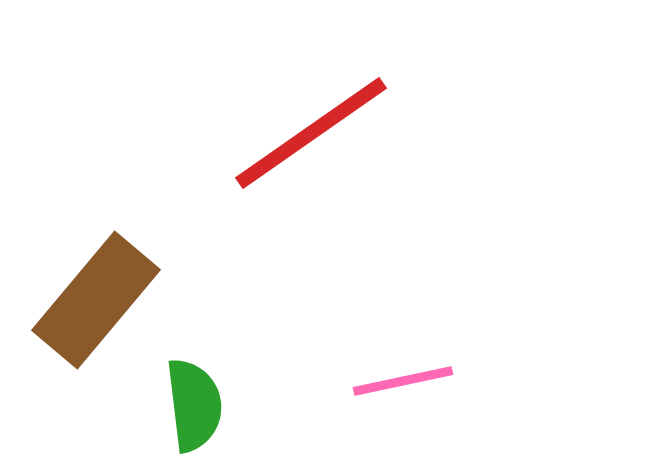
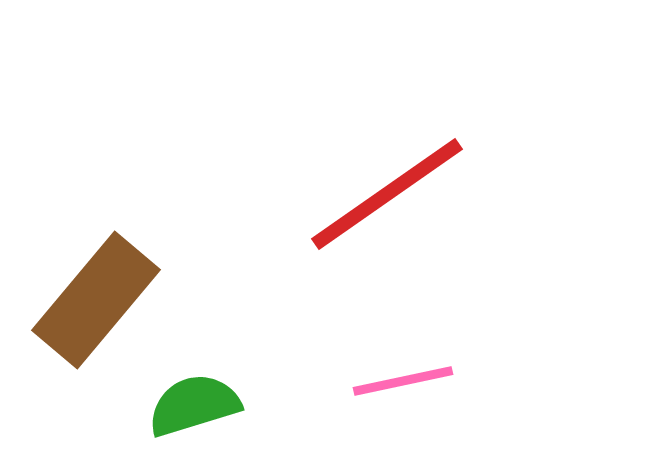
red line: moved 76 px right, 61 px down
green semicircle: rotated 100 degrees counterclockwise
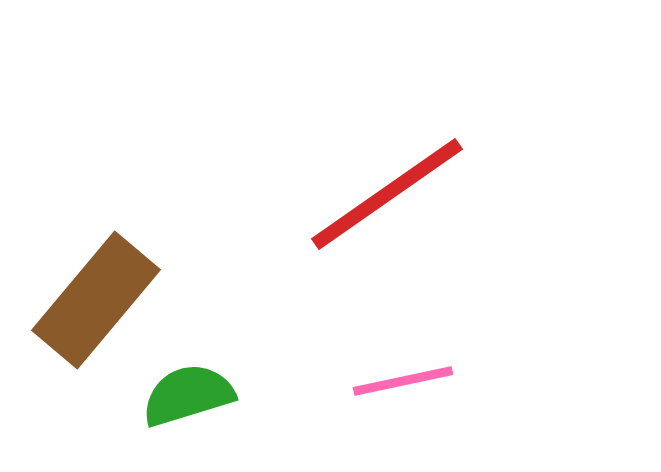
green semicircle: moved 6 px left, 10 px up
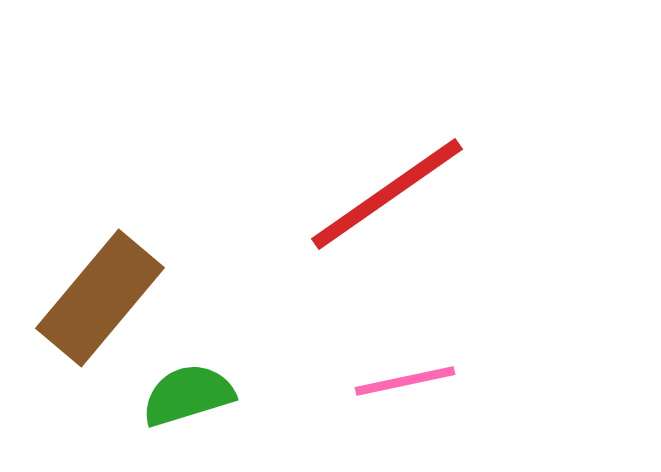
brown rectangle: moved 4 px right, 2 px up
pink line: moved 2 px right
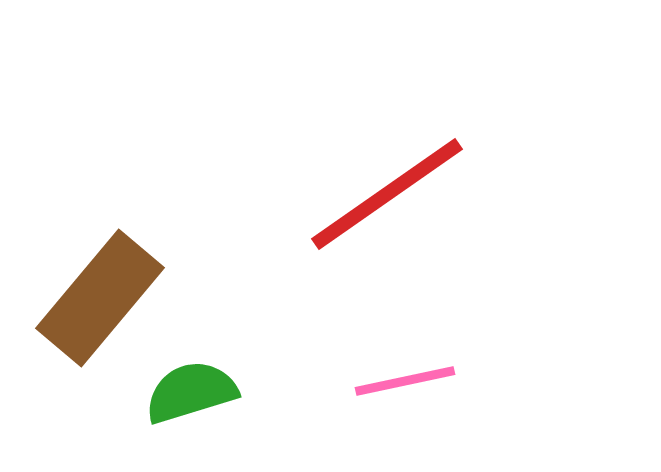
green semicircle: moved 3 px right, 3 px up
